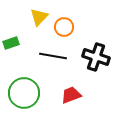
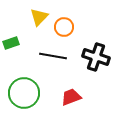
red trapezoid: moved 2 px down
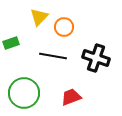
black cross: moved 1 px down
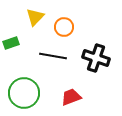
yellow triangle: moved 4 px left
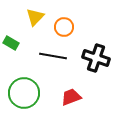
green rectangle: rotated 49 degrees clockwise
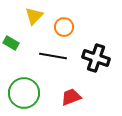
yellow triangle: moved 1 px left, 1 px up
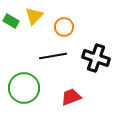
green rectangle: moved 22 px up
black line: rotated 20 degrees counterclockwise
green circle: moved 5 px up
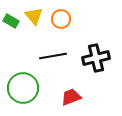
yellow triangle: rotated 24 degrees counterclockwise
orange circle: moved 3 px left, 8 px up
black cross: rotated 32 degrees counterclockwise
green circle: moved 1 px left
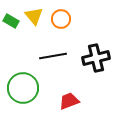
red trapezoid: moved 2 px left, 4 px down
